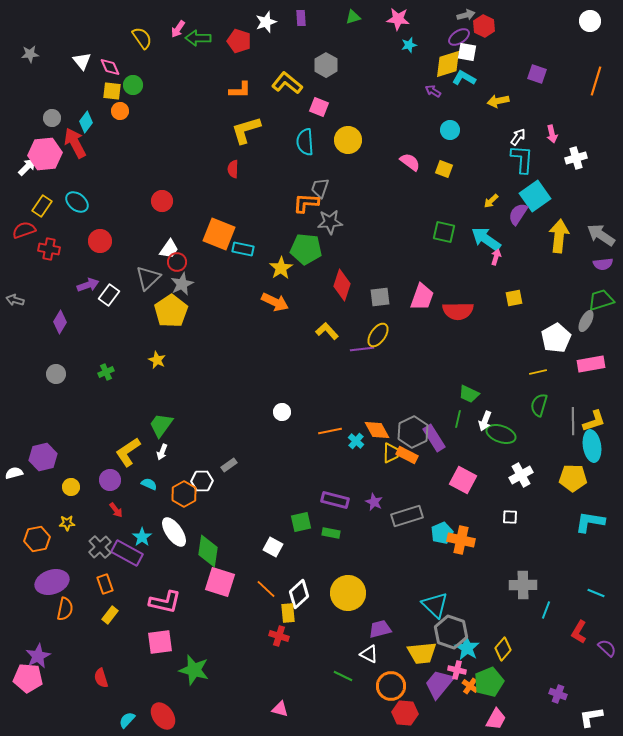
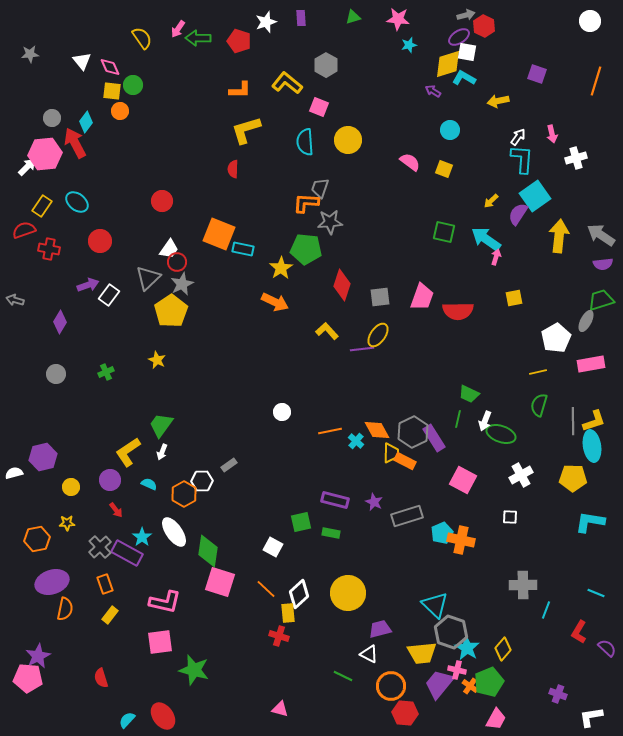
orange rectangle at (407, 455): moved 2 px left, 6 px down
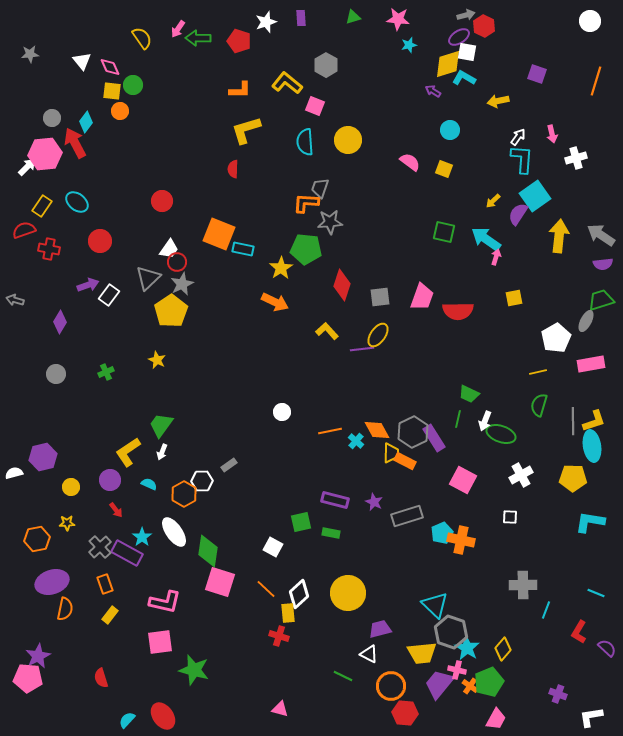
pink square at (319, 107): moved 4 px left, 1 px up
yellow arrow at (491, 201): moved 2 px right
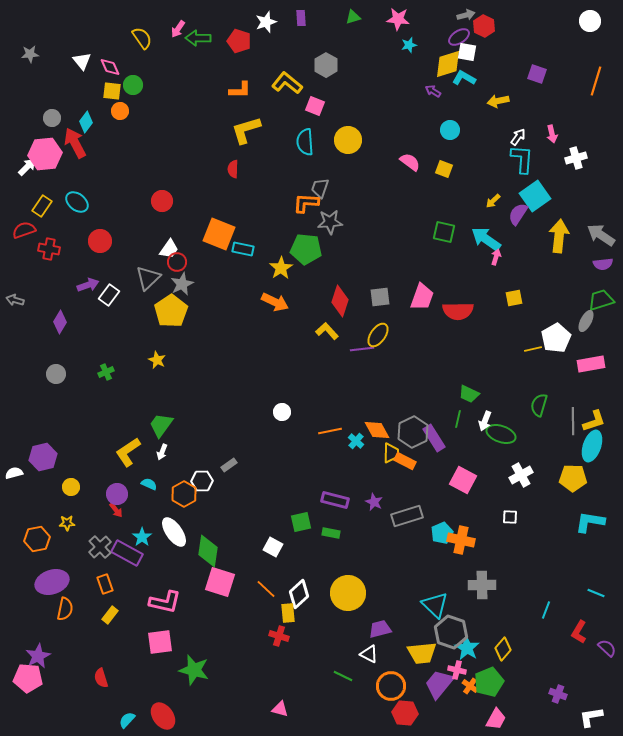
red diamond at (342, 285): moved 2 px left, 16 px down
yellow line at (538, 372): moved 5 px left, 23 px up
cyan ellipse at (592, 446): rotated 28 degrees clockwise
purple circle at (110, 480): moved 7 px right, 14 px down
gray cross at (523, 585): moved 41 px left
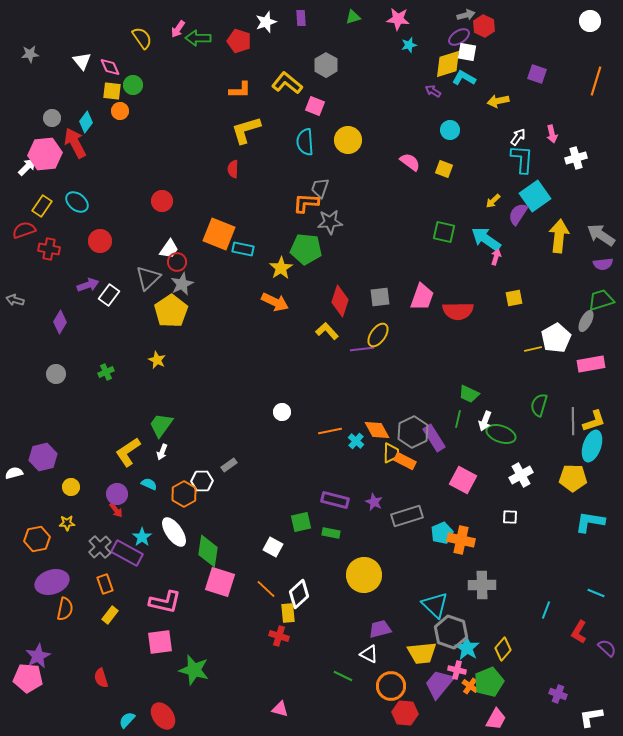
yellow circle at (348, 593): moved 16 px right, 18 px up
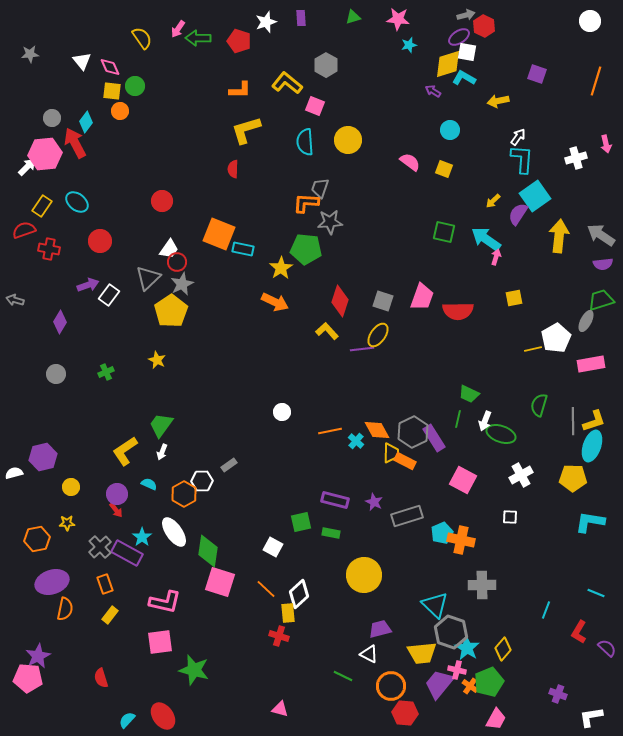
green circle at (133, 85): moved 2 px right, 1 px down
pink arrow at (552, 134): moved 54 px right, 10 px down
gray square at (380, 297): moved 3 px right, 4 px down; rotated 25 degrees clockwise
yellow L-shape at (128, 452): moved 3 px left, 1 px up
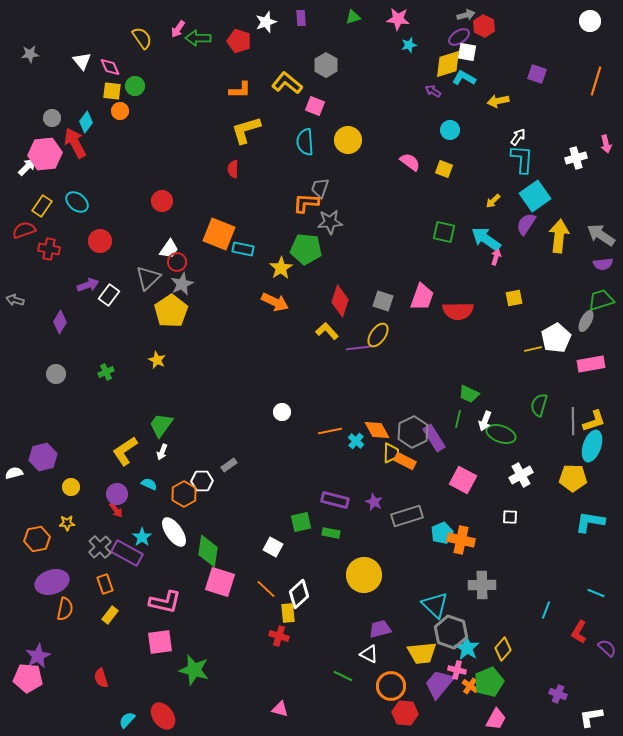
purple semicircle at (518, 214): moved 8 px right, 10 px down
purple line at (362, 349): moved 4 px left, 1 px up
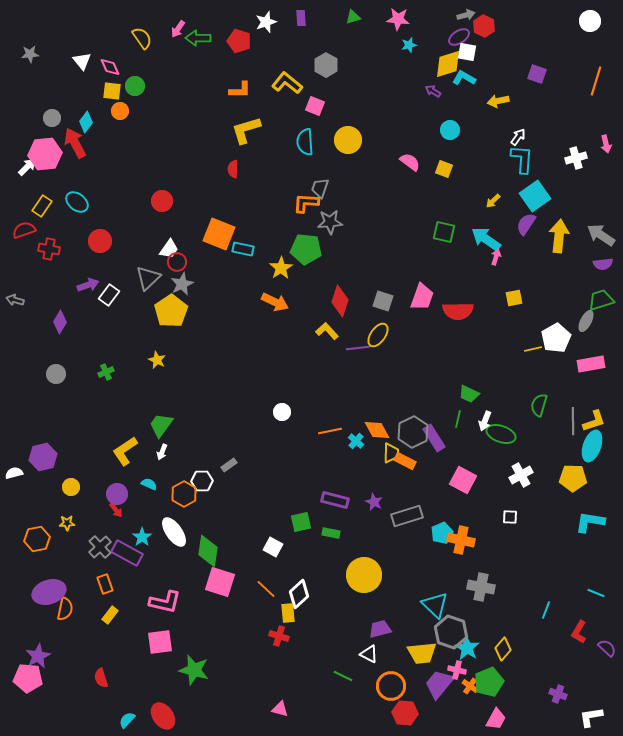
purple ellipse at (52, 582): moved 3 px left, 10 px down
gray cross at (482, 585): moved 1 px left, 2 px down; rotated 12 degrees clockwise
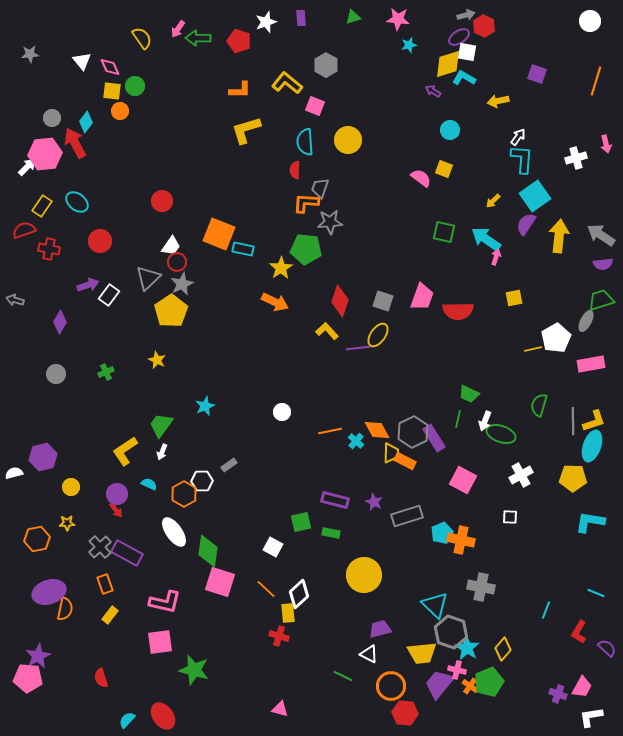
pink semicircle at (410, 162): moved 11 px right, 16 px down
red semicircle at (233, 169): moved 62 px right, 1 px down
white trapezoid at (169, 249): moved 2 px right, 3 px up
cyan star at (142, 537): moved 63 px right, 131 px up; rotated 12 degrees clockwise
pink trapezoid at (496, 719): moved 86 px right, 32 px up
